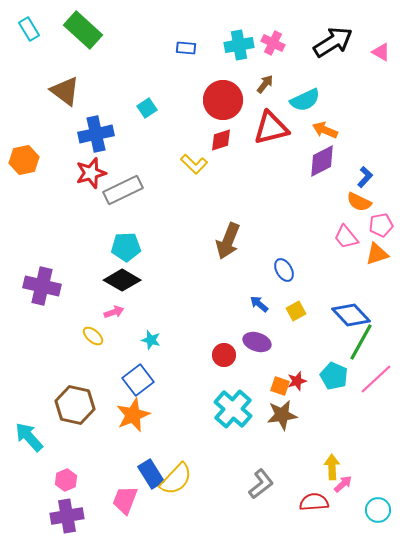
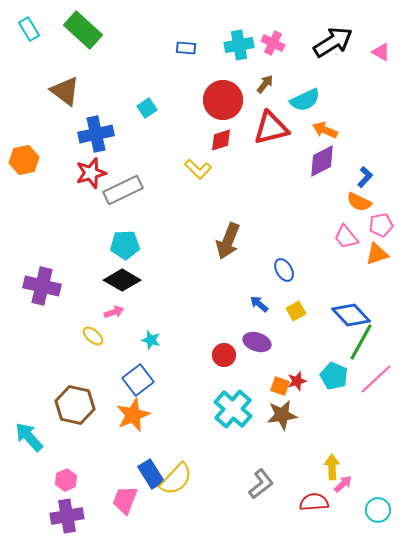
yellow L-shape at (194, 164): moved 4 px right, 5 px down
cyan pentagon at (126, 247): moved 1 px left, 2 px up
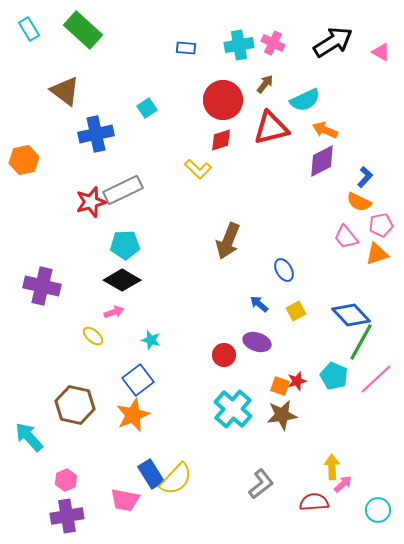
red star at (91, 173): moved 29 px down
pink trapezoid at (125, 500): rotated 100 degrees counterclockwise
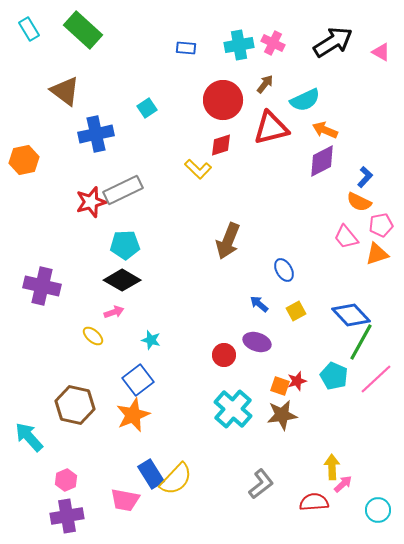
red diamond at (221, 140): moved 5 px down
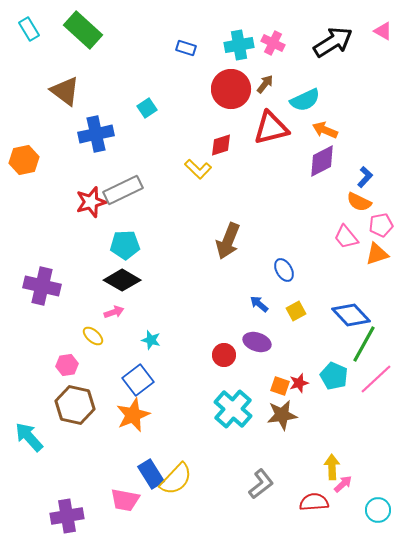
blue rectangle at (186, 48): rotated 12 degrees clockwise
pink triangle at (381, 52): moved 2 px right, 21 px up
red circle at (223, 100): moved 8 px right, 11 px up
green line at (361, 342): moved 3 px right, 2 px down
red star at (297, 381): moved 2 px right, 2 px down
pink hexagon at (66, 480): moved 1 px right, 115 px up; rotated 15 degrees clockwise
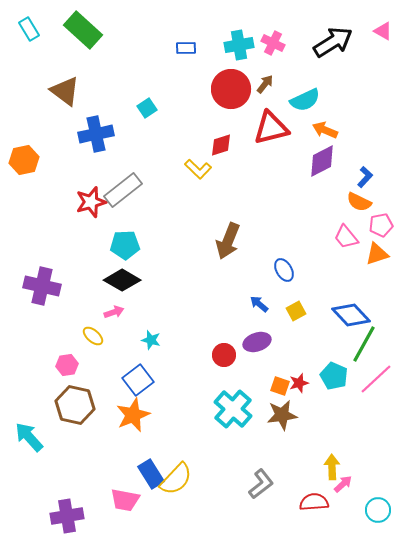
blue rectangle at (186, 48): rotated 18 degrees counterclockwise
gray rectangle at (123, 190): rotated 12 degrees counterclockwise
purple ellipse at (257, 342): rotated 36 degrees counterclockwise
